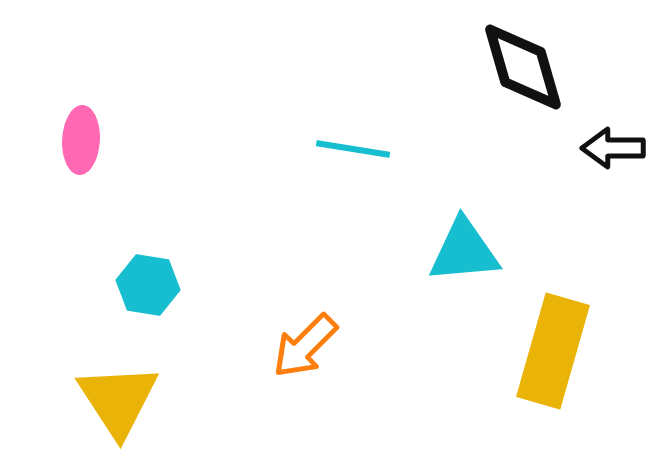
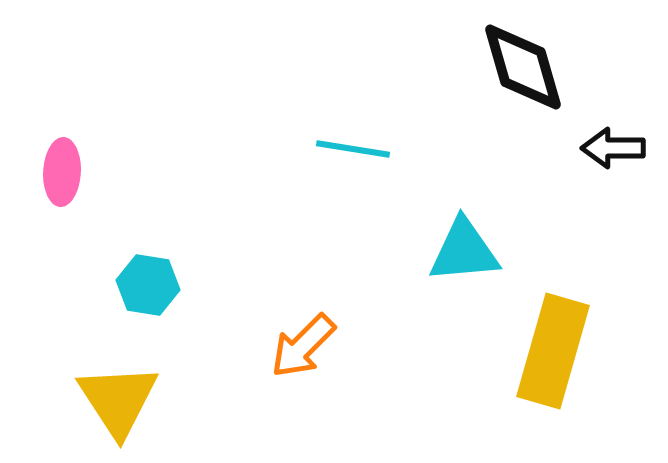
pink ellipse: moved 19 px left, 32 px down
orange arrow: moved 2 px left
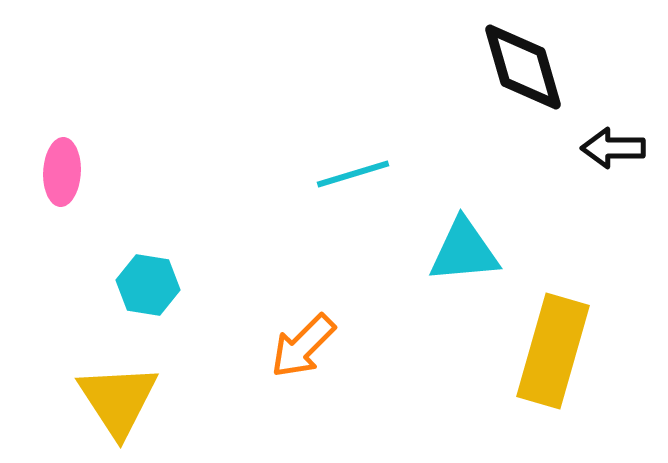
cyan line: moved 25 px down; rotated 26 degrees counterclockwise
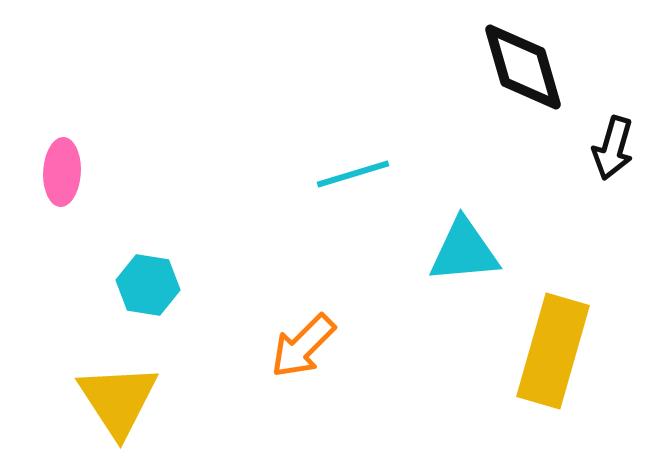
black arrow: rotated 74 degrees counterclockwise
